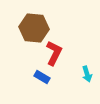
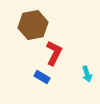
brown hexagon: moved 1 px left, 3 px up; rotated 16 degrees counterclockwise
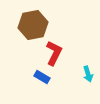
cyan arrow: moved 1 px right
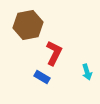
brown hexagon: moved 5 px left
cyan arrow: moved 1 px left, 2 px up
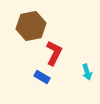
brown hexagon: moved 3 px right, 1 px down
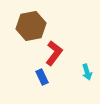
red L-shape: rotated 10 degrees clockwise
blue rectangle: rotated 35 degrees clockwise
